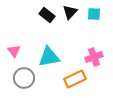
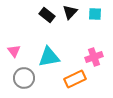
cyan square: moved 1 px right
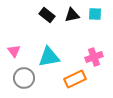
black triangle: moved 2 px right, 3 px down; rotated 35 degrees clockwise
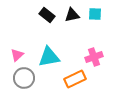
pink triangle: moved 3 px right, 4 px down; rotated 24 degrees clockwise
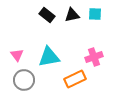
pink triangle: rotated 24 degrees counterclockwise
gray circle: moved 2 px down
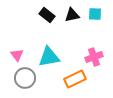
gray circle: moved 1 px right, 2 px up
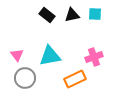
cyan triangle: moved 1 px right, 1 px up
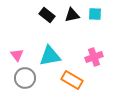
orange rectangle: moved 3 px left, 1 px down; rotated 55 degrees clockwise
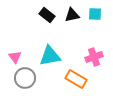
pink triangle: moved 2 px left, 2 px down
orange rectangle: moved 4 px right, 1 px up
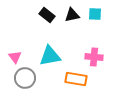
pink cross: rotated 24 degrees clockwise
orange rectangle: rotated 20 degrees counterclockwise
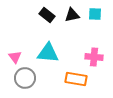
cyan triangle: moved 2 px left, 3 px up; rotated 15 degrees clockwise
